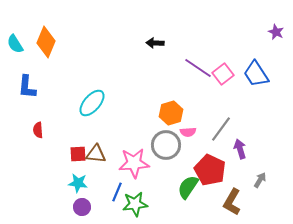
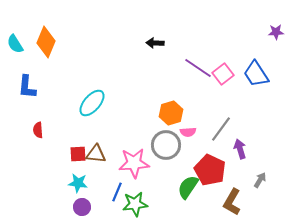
purple star: rotated 28 degrees counterclockwise
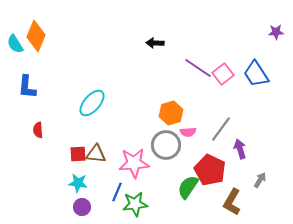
orange diamond: moved 10 px left, 6 px up
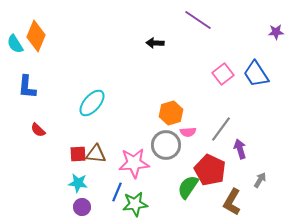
purple line: moved 48 px up
red semicircle: rotated 42 degrees counterclockwise
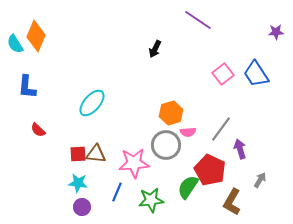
black arrow: moved 6 px down; rotated 66 degrees counterclockwise
green star: moved 16 px right, 4 px up
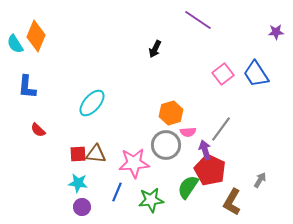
purple arrow: moved 35 px left, 1 px down
